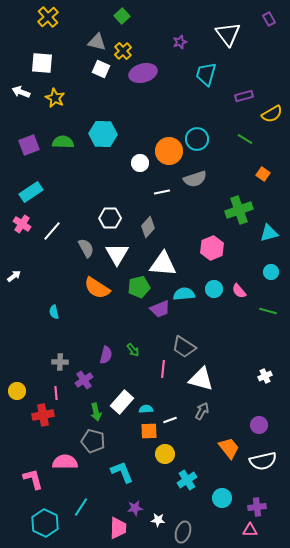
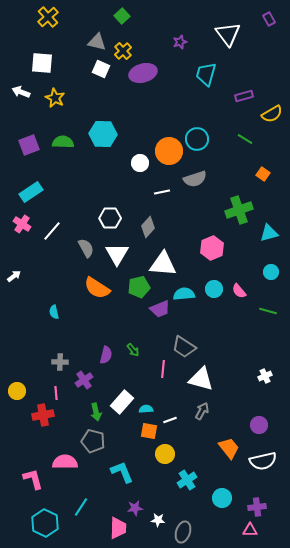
orange square at (149, 431): rotated 12 degrees clockwise
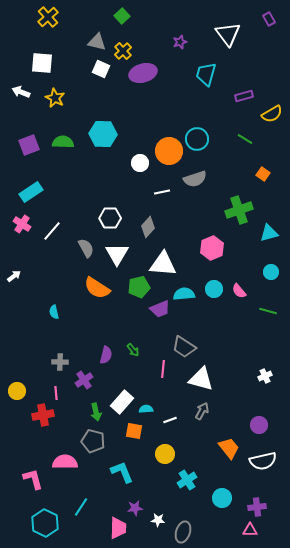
orange square at (149, 431): moved 15 px left
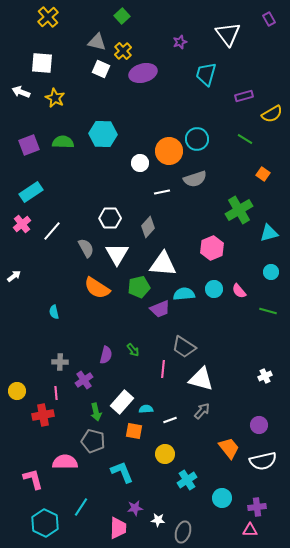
green cross at (239, 210): rotated 12 degrees counterclockwise
pink cross at (22, 224): rotated 18 degrees clockwise
gray arrow at (202, 411): rotated 12 degrees clockwise
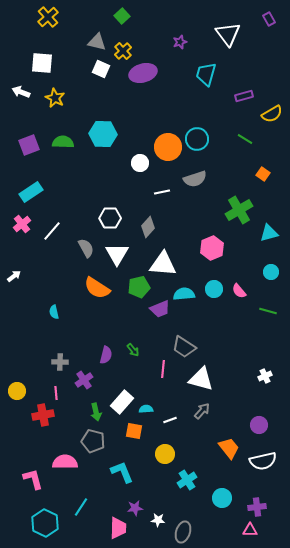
orange circle at (169, 151): moved 1 px left, 4 px up
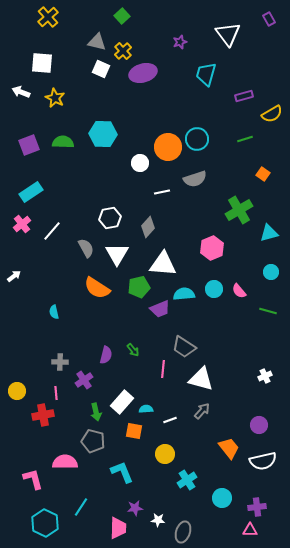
green line at (245, 139): rotated 49 degrees counterclockwise
white hexagon at (110, 218): rotated 10 degrees counterclockwise
